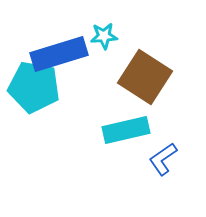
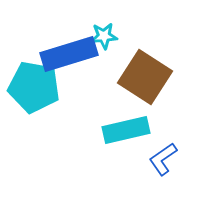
blue rectangle: moved 10 px right
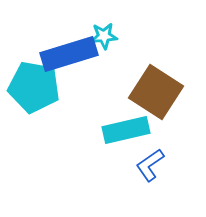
brown square: moved 11 px right, 15 px down
blue L-shape: moved 13 px left, 6 px down
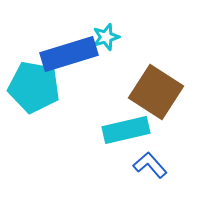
cyan star: moved 2 px right, 1 px down; rotated 12 degrees counterclockwise
blue L-shape: rotated 84 degrees clockwise
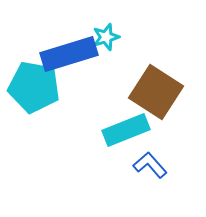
cyan rectangle: rotated 9 degrees counterclockwise
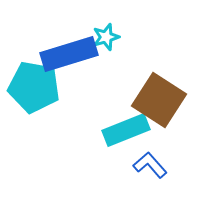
brown square: moved 3 px right, 8 px down
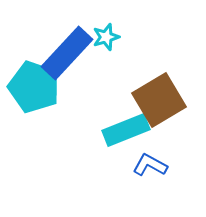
blue rectangle: moved 2 px left, 1 px up; rotated 30 degrees counterclockwise
cyan pentagon: rotated 9 degrees clockwise
brown square: rotated 26 degrees clockwise
blue L-shape: rotated 20 degrees counterclockwise
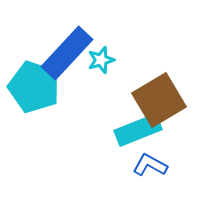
cyan star: moved 5 px left, 23 px down
cyan rectangle: moved 12 px right
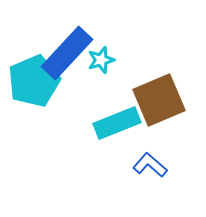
cyan pentagon: moved 6 px up; rotated 30 degrees clockwise
brown square: rotated 8 degrees clockwise
cyan rectangle: moved 21 px left, 7 px up
blue L-shape: rotated 12 degrees clockwise
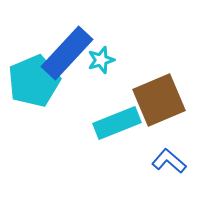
blue L-shape: moved 19 px right, 4 px up
